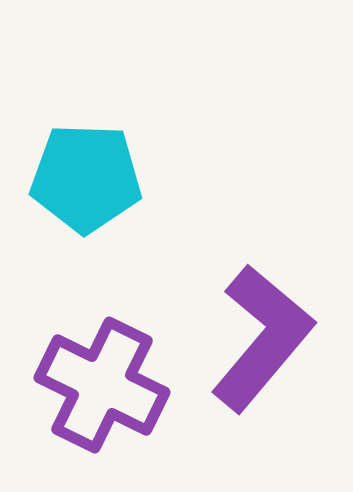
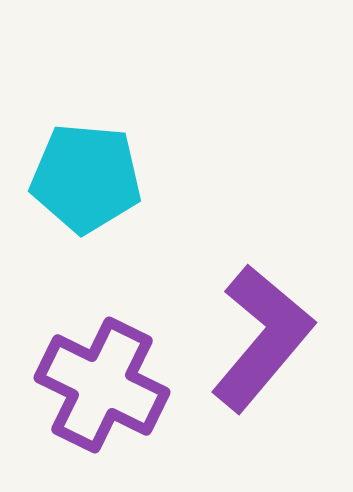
cyan pentagon: rotated 3 degrees clockwise
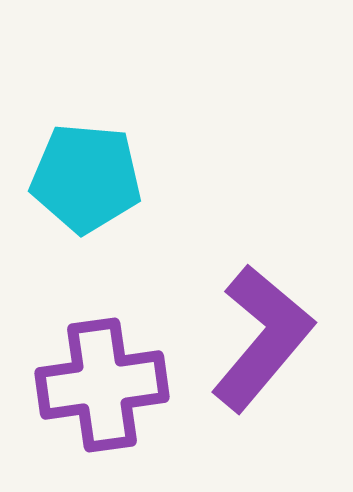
purple cross: rotated 34 degrees counterclockwise
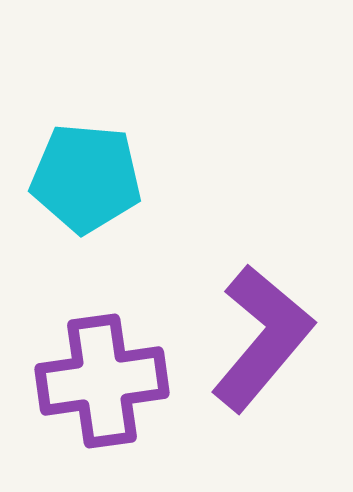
purple cross: moved 4 px up
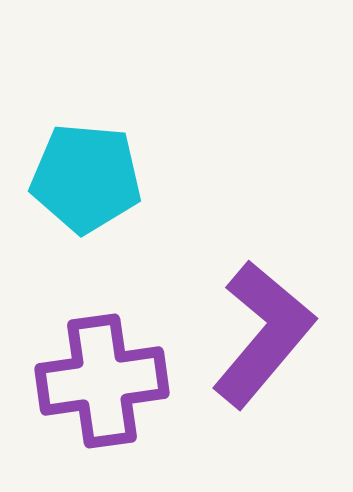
purple L-shape: moved 1 px right, 4 px up
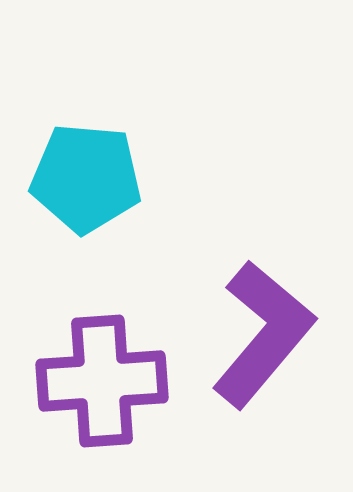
purple cross: rotated 4 degrees clockwise
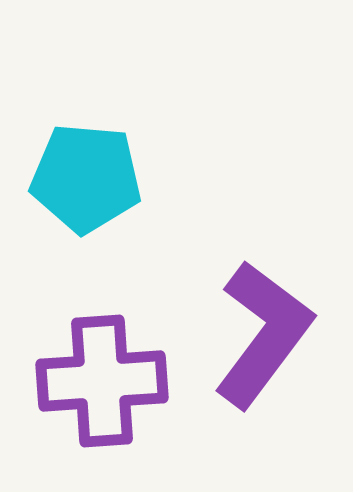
purple L-shape: rotated 3 degrees counterclockwise
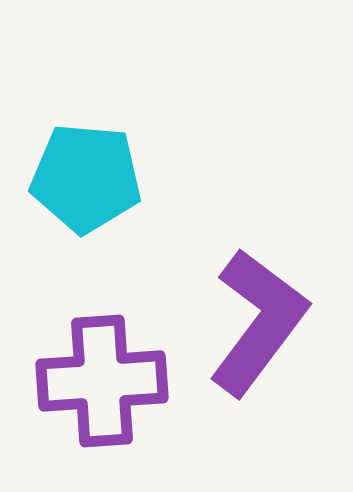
purple L-shape: moved 5 px left, 12 px up
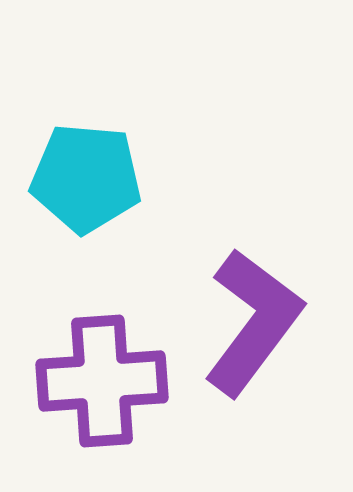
purple L-shape: moved 5 px left
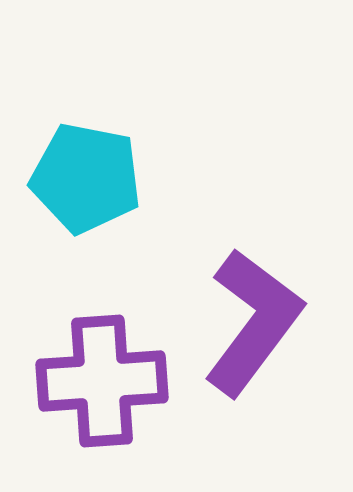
cyan pentagon: rotated 6 degrees clockwise
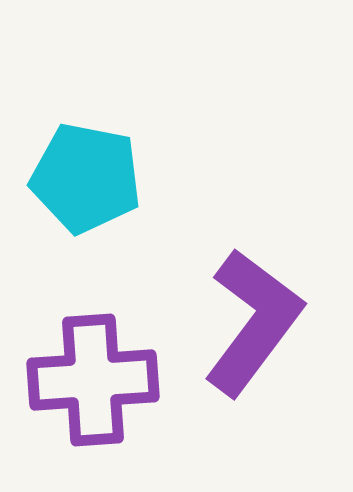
purple cross: moved 9 px left, 1 px up
